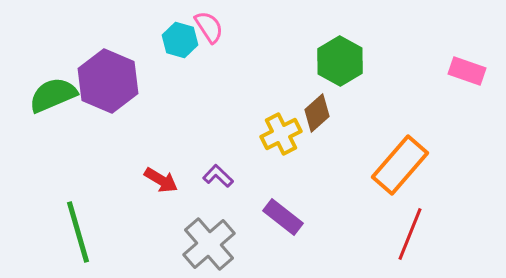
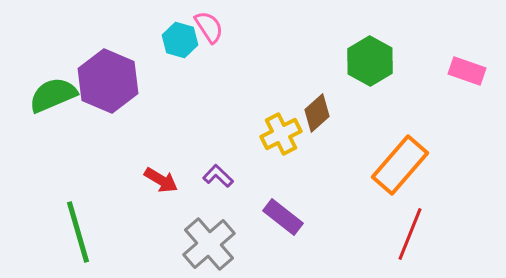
green hexagon: moved 30 px right
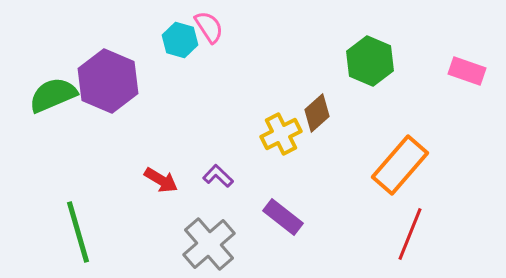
green hexagon: rotated 6 degrees counterclockwise
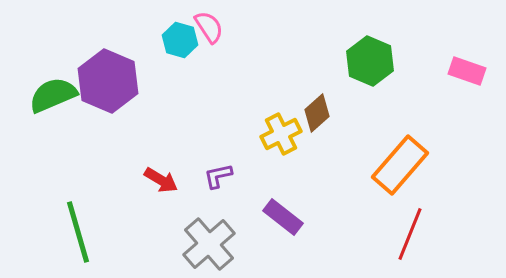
purple L-shape: rotated 56 degrees counterclockwise
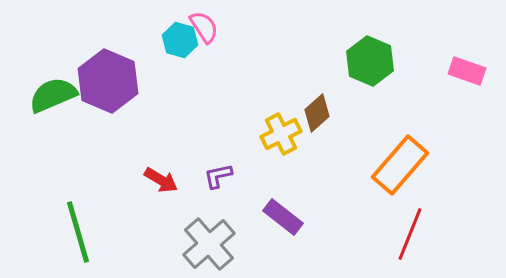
pink semicircle: moved 5 px left
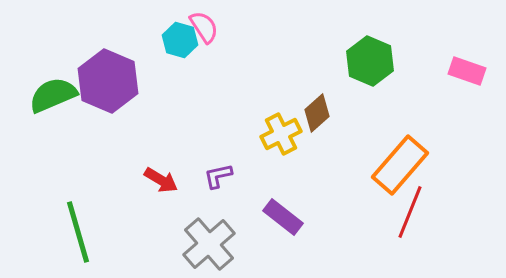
red line: moved 22 px up
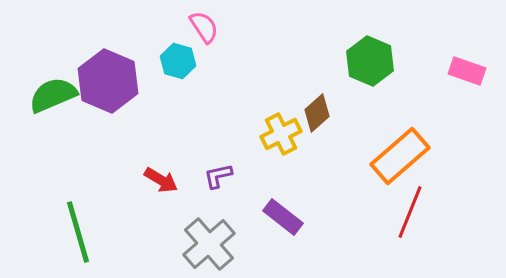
cyan hexagon: moved 2 px left, 21 px down
orange rectangle: moved 9 px up; rotated 8 degrees clockwise
